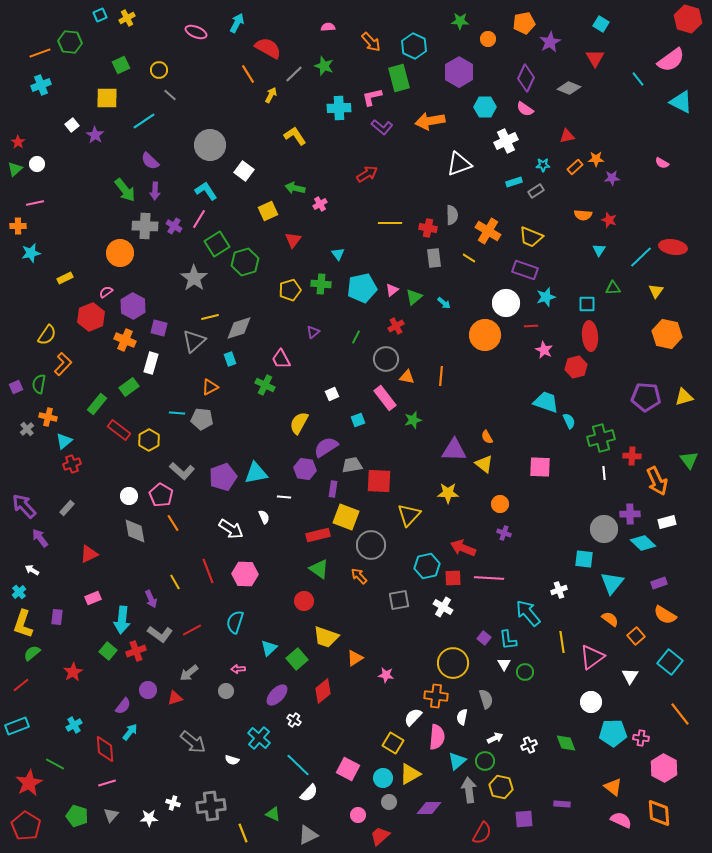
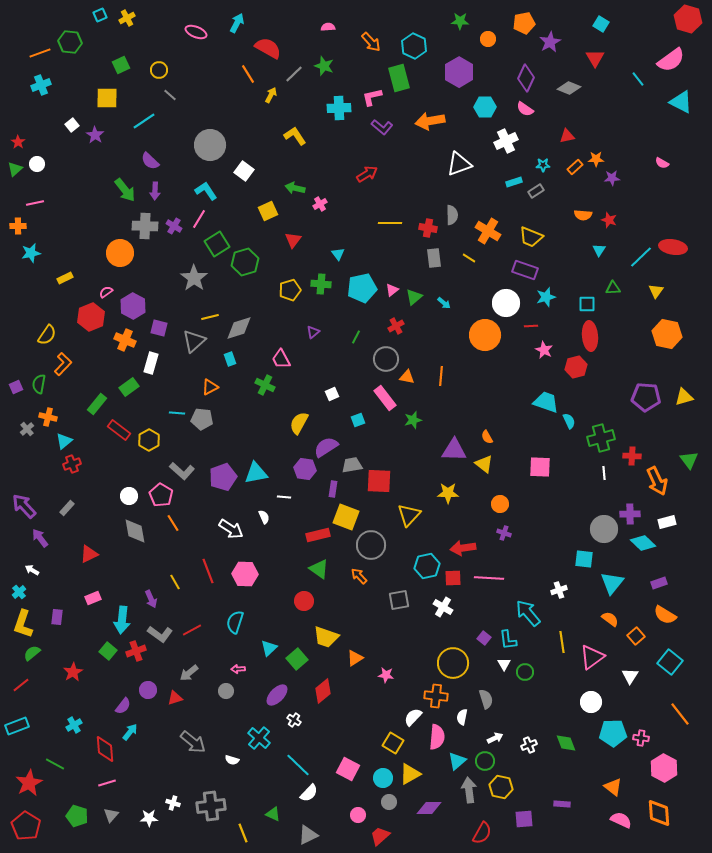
red arrow at (463, 548): rotated 30 degrees counterclockwise
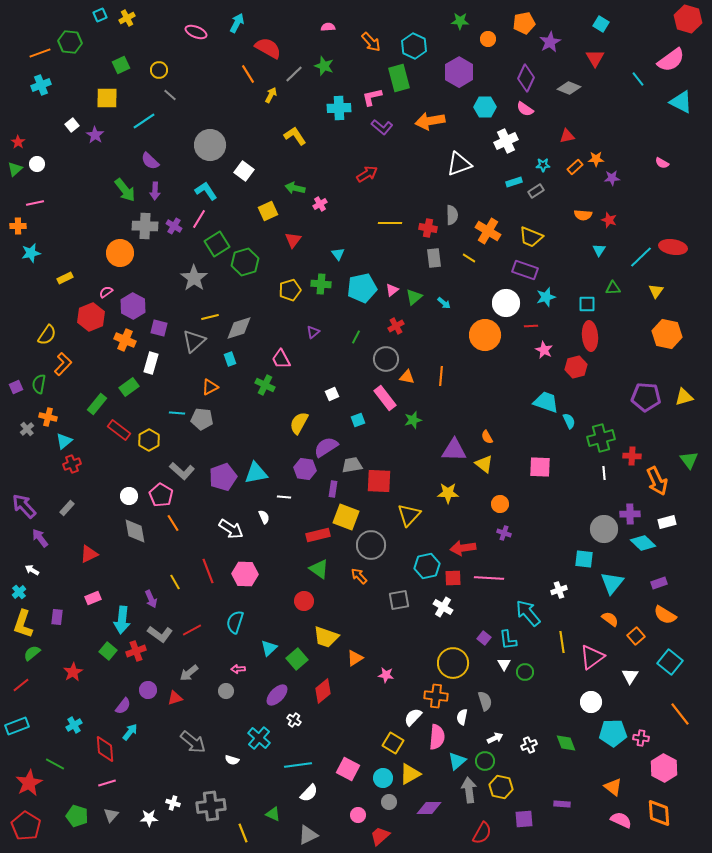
gray semicircle at (486, 699): moved 1 px left, 2 px down
cyan line at (298, 765): rotated 52 degrees counterclockwise
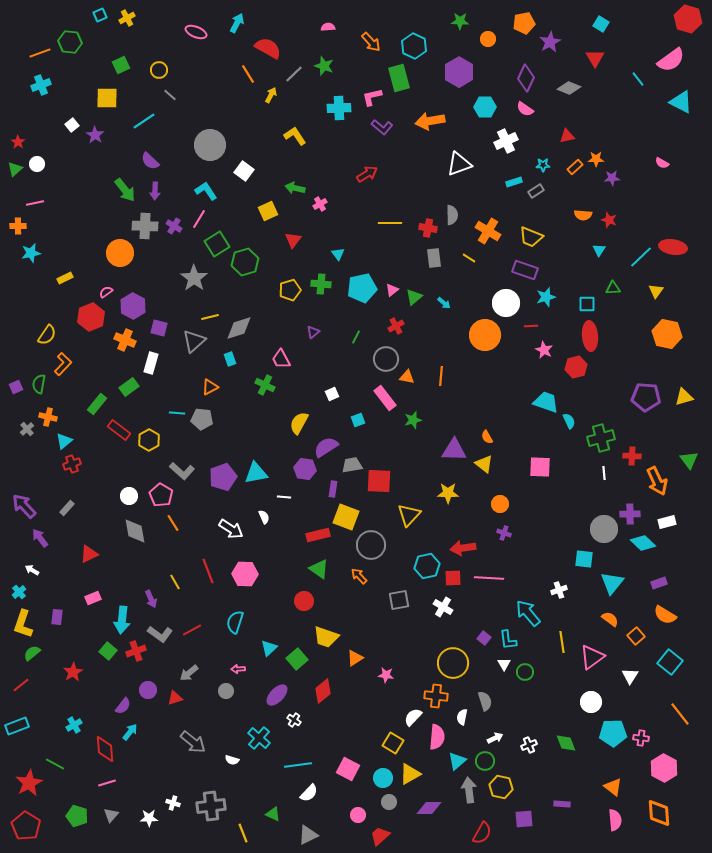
pink semicircle at (621, 820): moved 6 px left; rotated 60 degrees clockwise
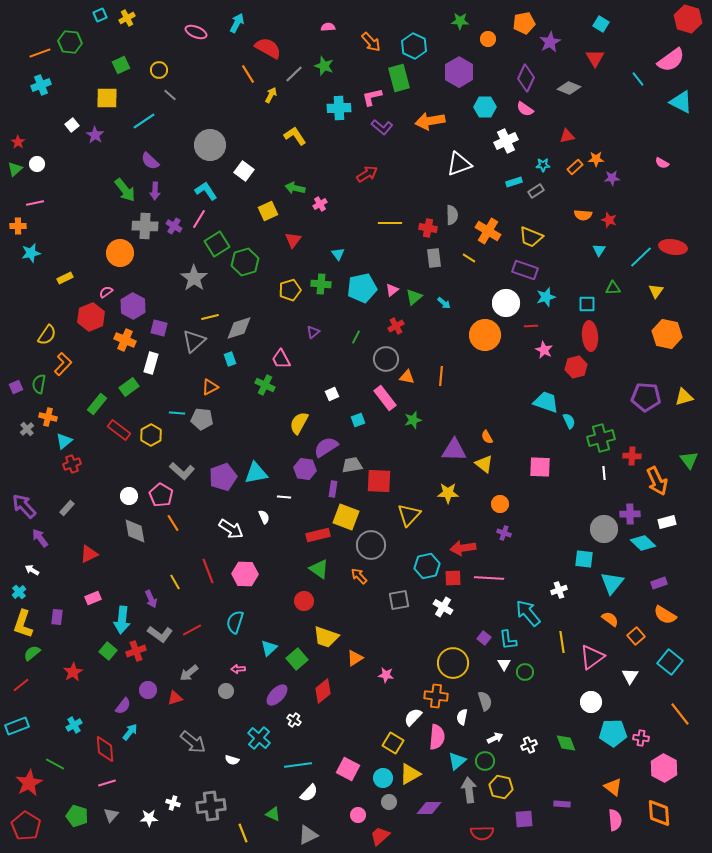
yellow hexagon at (149, 440): moved 2 px right, 5 px up
red semicircle at (482, 833): rotated 60 degrees clockwise
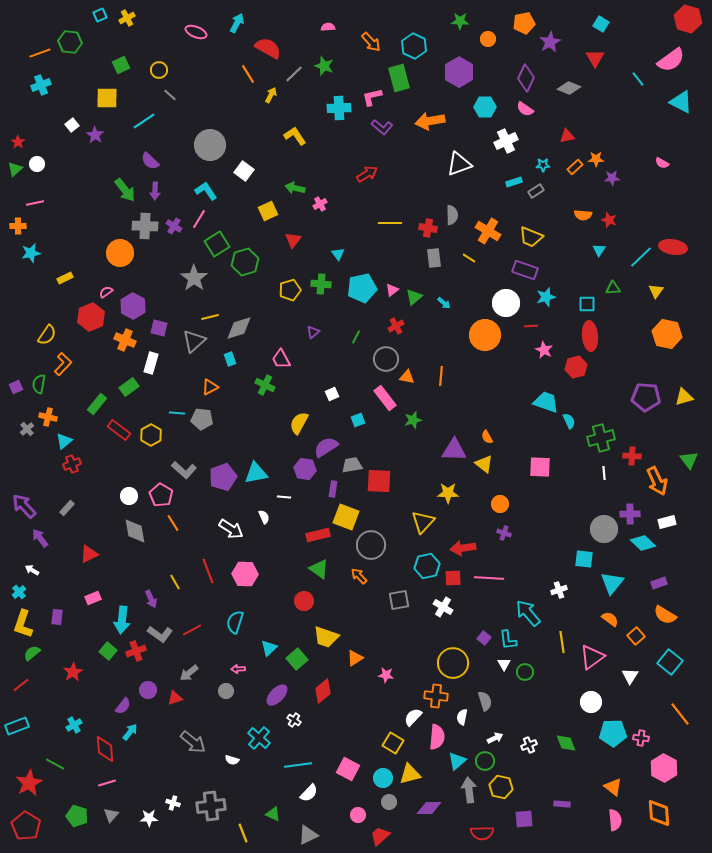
gray L-shape at (182, 471): moved 2 px right, 1 px up
yellow triangle at (409, 515): moved 14 px right, 7 px down
yellow triangle at (410, 774): rotated 15 degrees clockwise
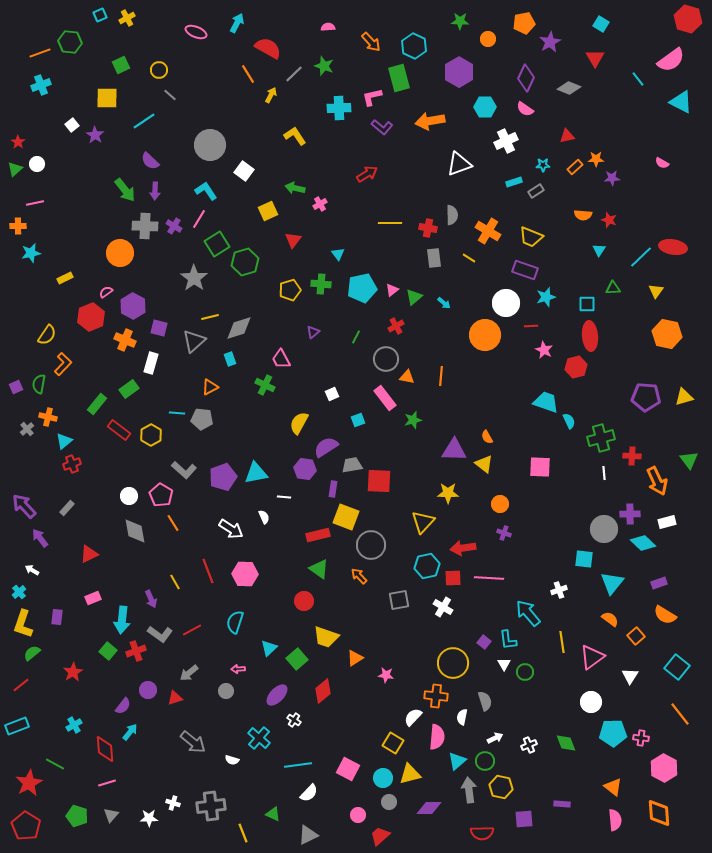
green rectangle at (129, 387): moved 2 px down
purple square at (484, 638): moved 4 px down
cyan square at (670, 662): moved 7 px right, 5 px down
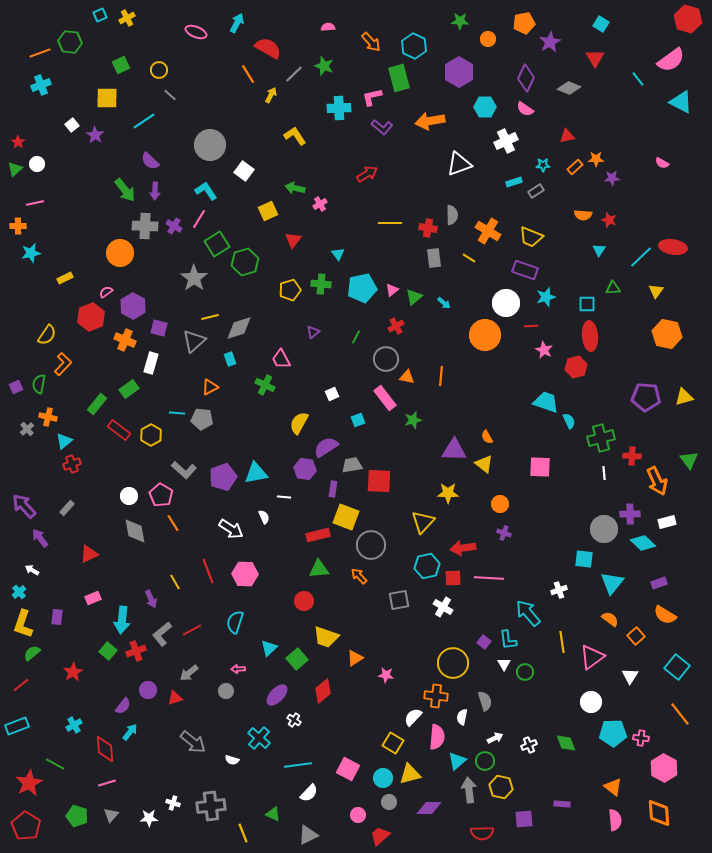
green triangle at (319, 569): rotated 40 degrees counterclockwise
gray L-shape at (160, 634): moved 2 px right; rotated 105 degrees clockwise
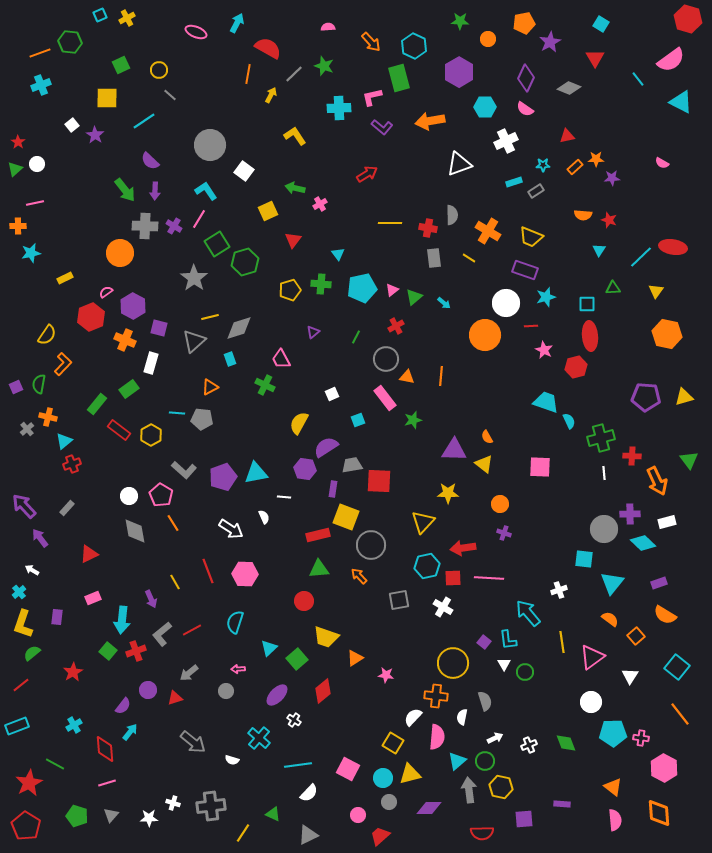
orange line at (248, 74): rotated 42 degrees clockwise
yellow line at (243, 833): rotated 54 degrees clockwise
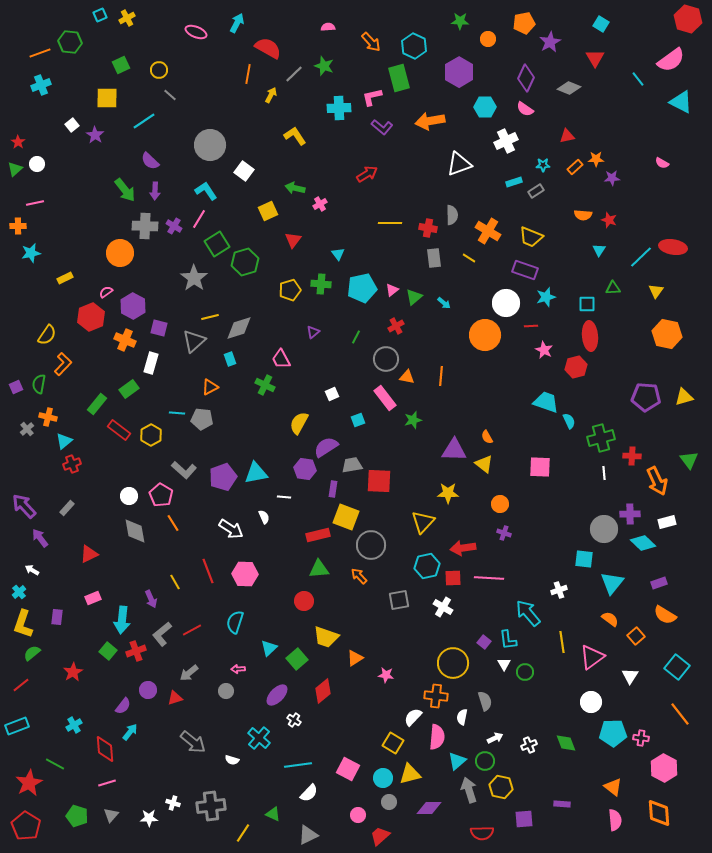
gray arrow at (469, 790): rotated 10 degrees counterclockwise
